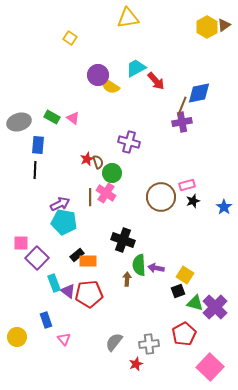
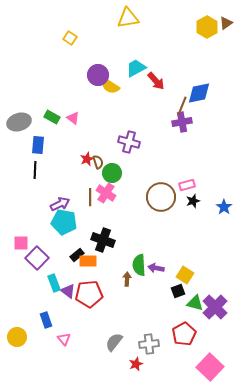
brown triangle at (224, 25): moved 2 px right, 2 px up
black cross at (123, 240): moved 20 px left
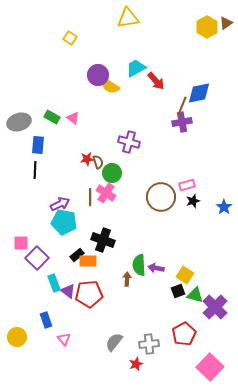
red star at (87, 159): rotated 16 degrees clockwise
green triangle at (195, 303): moved 8 px up
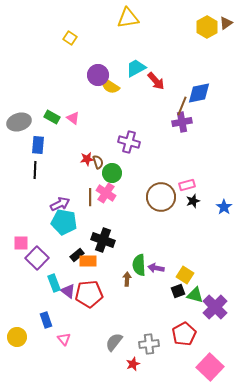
red star at (136, 364): moved 3 px left
